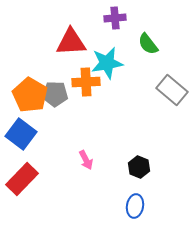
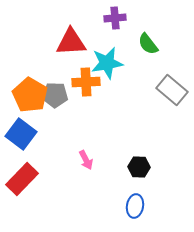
gray pentagon: moved 1 px down
black hexagon: rotated 20 degrees counterclockwise
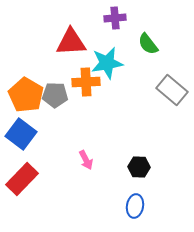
orange pentagon: moved 4 px left
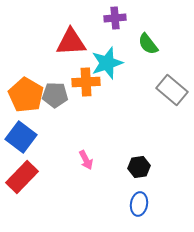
cyan star: rotated 8 degrees counterclockwise
blue square: moved 3 px down
black hexagon: rotated 10 degrees counterclockwise
red rectangle: moved 2 px up
blue ellipse: moved 4 px right, 2 px up
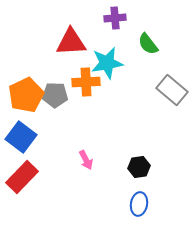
cyan star: rotated 8 degrees clockwise
orange pentagon: rotated 16 degrees clockwise
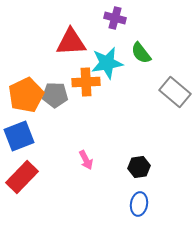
purple cross: rotated 20 degrees clockwise
green semicircle: moved 7 px left, 9 px down
gray rectangle: moved 3 px right, 2 px down
blue square: moved 2 px left, 1 px up; rotated 32 degrees clockwise
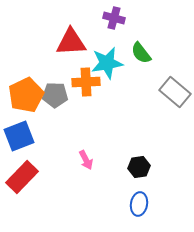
purple cross: moved 1 px left
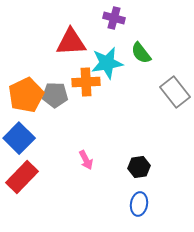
gray rectangle: rotated 12 degrees clockwise
blue square: moved 2 px down; rotated 24 degrees counterclockwise
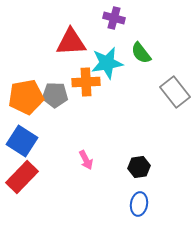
orange pentagon: moved 2 px down; rotated 16 degrees clockwise
blue square: moved 3 px right, 3 px down; rotated 12 degrees counterclockwise
